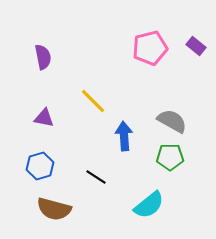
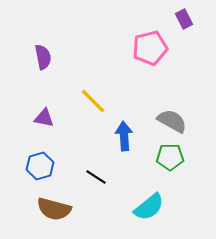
purple rectangle: moved 12 px left, 27 px up; rotated 24 degrees clockwise
cyan semicircle: moved 2 px down
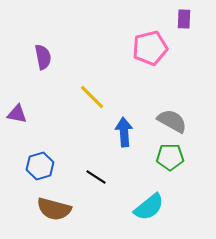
purple rectangle: rotated 30 degrees clockwise
yellow line: moved 1 px left, 4 px up
purple triangle: moved 27 px left, 4 px up
blue arrow: moved 4 px up
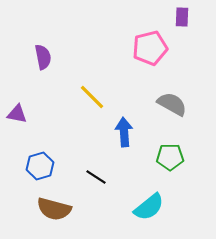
purple rectangle: moved 2 px left, 2 px up
gray semicircle: moved 17 px up
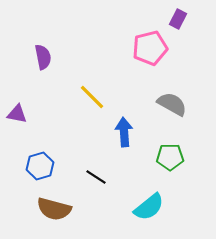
purple rectangle: moved 4 px left, 2 px down; rotated 24 degrees clockwise
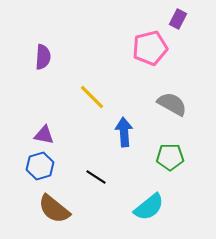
purple semicircle: rotated 15 degrees clockwise
purple triangle: moved 27 px right, 21 px down
brown semicircle: rotated 24 degrees clockwise
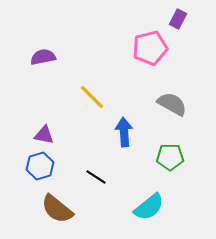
purple semicircle: rotated 105 degrees counterclockwise
brown semicircle: moved 3 px right
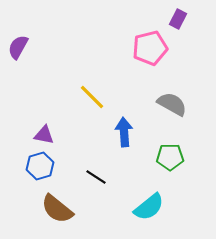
purple semicircle: moved 25 px left, 10 px up; rotated 50 degrees counterclockwise
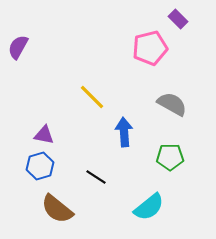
purple rectangle: rotated 72 degrees counterclockwise
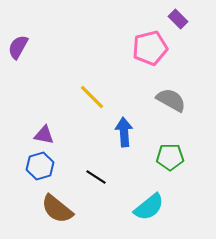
gray semicircle: moved 1 px left, 4 px up
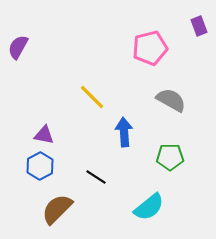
purple rectangle: moved 21 px right, 7 px down; rotated 24 degrees clockwise
blue hexagon: rotated 12 degrees counterclockwise
brown semicircle: rotated 96 degrees clockwise
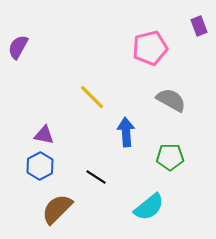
blue arrow: moved 2 px right
